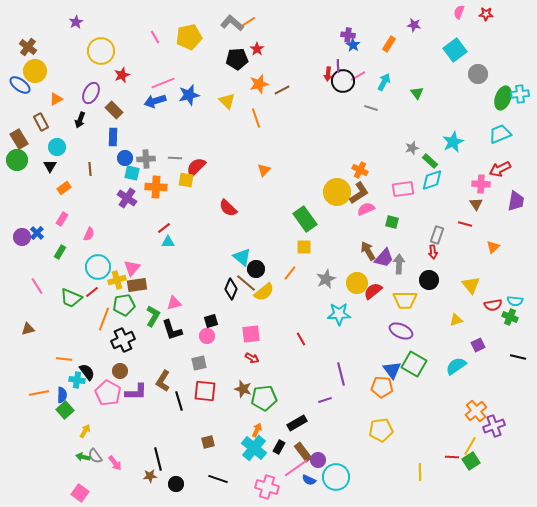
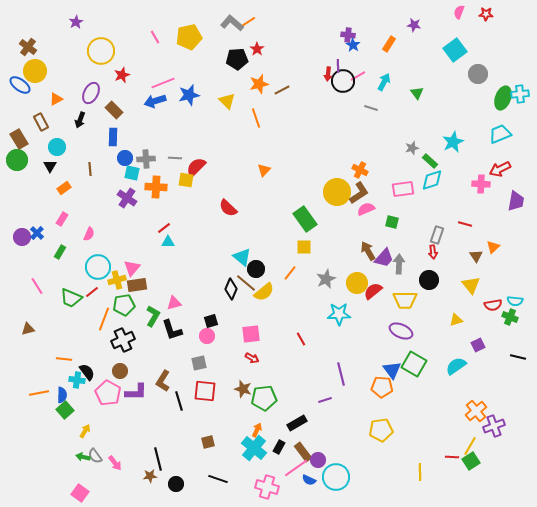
brown triangle at (476, 204): moved 52 px down
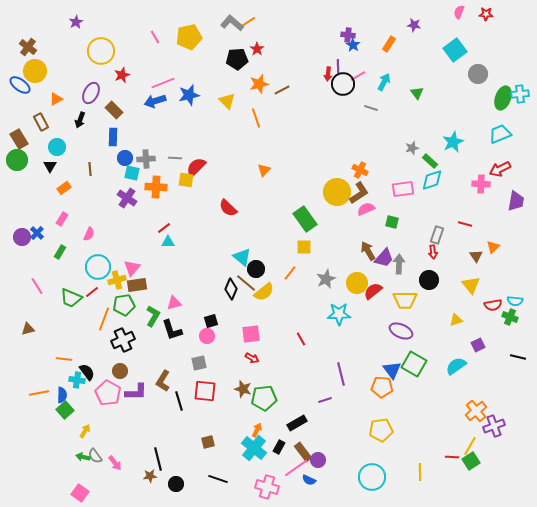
black circle at (343, 81): moved 3 px down
cyan circle at (336, 477): moved 36 px right
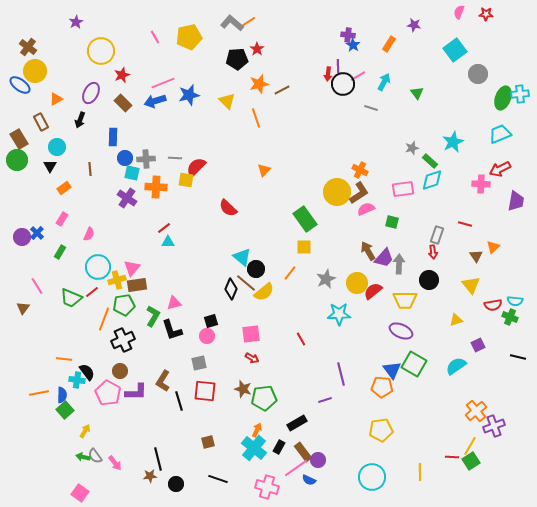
brown rectangle at (114, 110): moved 9 px right, 7 px up
brown triangle at (28, 329): moved 5 px left, 21 px up; rotated 40 degrees counterclockwise
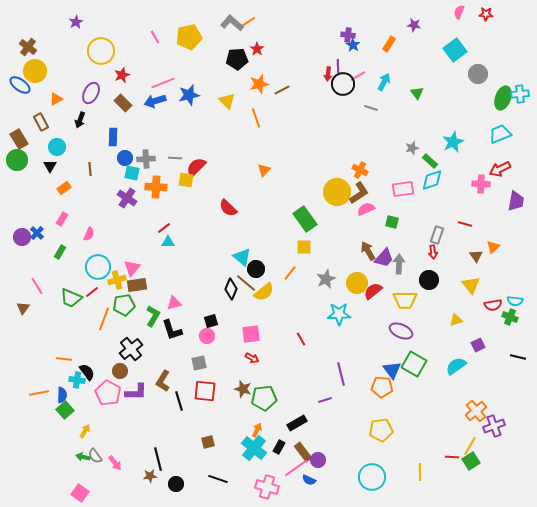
black cross at (123, 340): moved 8 px right, 9 px down; rotated 15 degrees counterclockwise
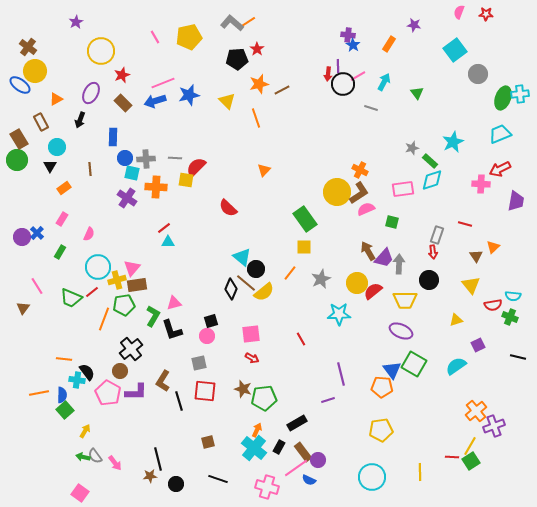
gray star at (326, 279): moved 5 px left
cyan semicircle at (515, 301): moved 2 px left, 5 px up
purple line at (325, 400): moved 3 px right
